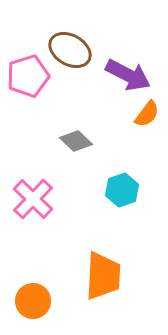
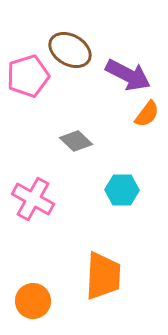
cyan hexagon: rotated 20 degrees clockwise
pink cross: rotated 15 degrees counterclockwise
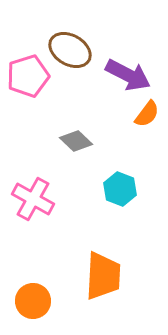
cyan hexagon: moved 2 px left, 1 px up; rotated 20 degrees clockwise
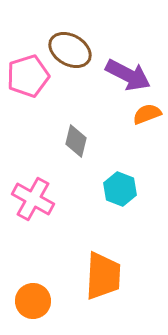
orange semicircle: rotated 148 degrees counterclockwise
gray diamond: rotated 60 degrees clockwise
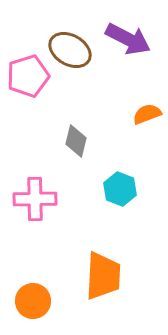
purple arrow: moved 36 px up
pink cross: moved 2 px right; rotated 30 degrees counterclockwise
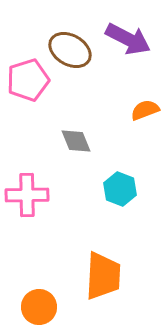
pink pentagon: moved 4 px down
orange semicircle: moved 2 px left, 4 px up
gray diamond: rotated 36 degrees counterclockwise
pink cross: moved 8 px left, 4 px up
orange circle: moved 6 px right, 6 px down
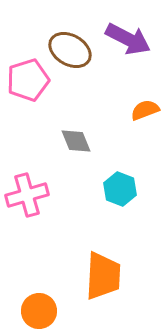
pink cross: rotated 15 degrees counterclockwise
orange circle: moved 4 px down
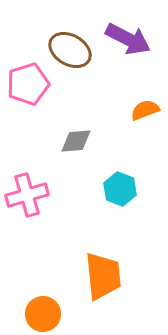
pink pentagon: moved 4 px down
gray diamond: rotated 72 degrees counterclockwise
orange trapezoid: rotated 9 degrees counterclockwise
orange circle: moved 4 px right, 3 px down
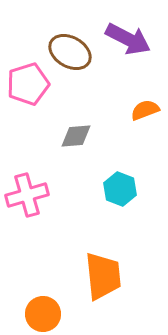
brown ellipse: moved 2 px down
gray diamond: moved 5 px up
